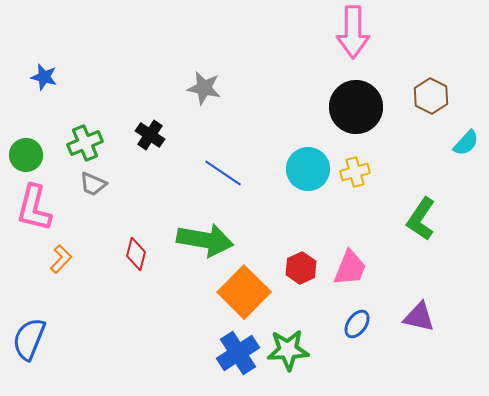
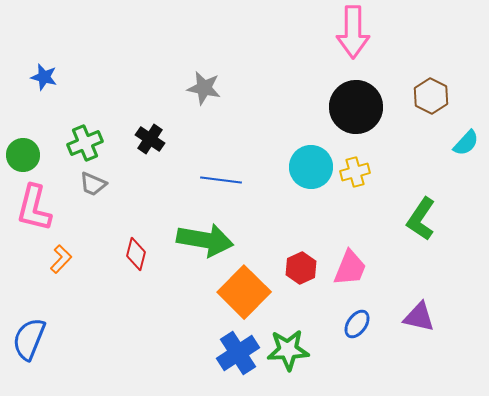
black cross: moved 4 px down
green circle: moved 3 px left
cyan circle: moved 3 px right, 2 px up
blue line: moved 2 px left, 7 px down; rotated 27 degrees counterclockwise
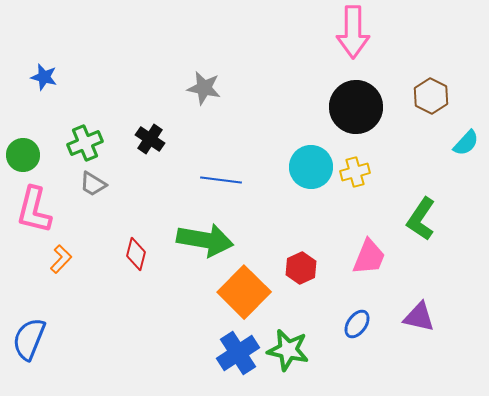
gray trapezoid: rotated 8 degrees clockwise
pink L-shape: moved 2 px down
pink trapezoid: moved 19 px right, 11 px up
green star: rotated 15 degrees clockwise
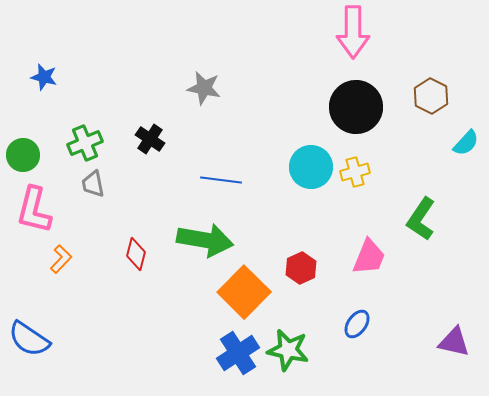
gray trapezoid: rotated 48 degrees clockwise
purple triangle: moved 35 px right, 25 px down
blue semicircle: rotated 78 degrees counterclockwise
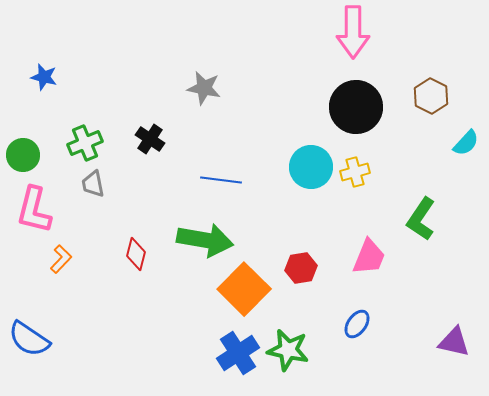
red hexagon: rotated 16 degrees clockwise
orange square: moved 3 px up
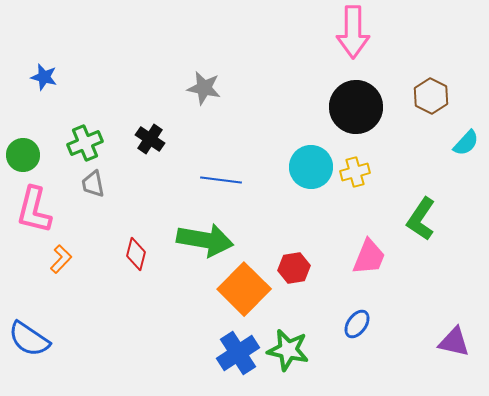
red hexagon: moved 7 px left
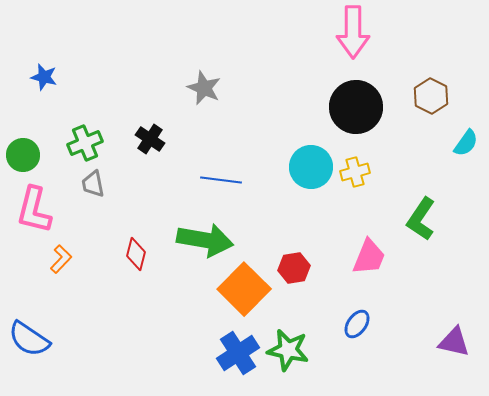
gray star: rotated 12 degrees clockwise
cyan semicircle: rotated 8 degrees counterclockwise
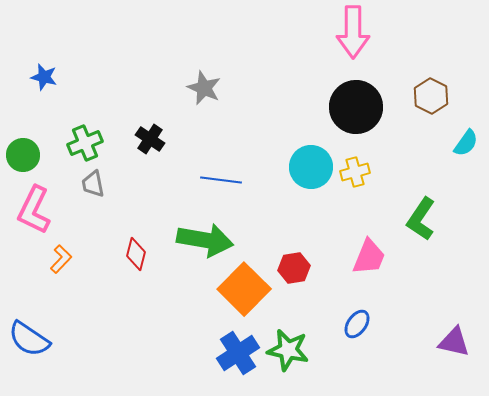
pink L-shape: rotated 12 degrees clockwise
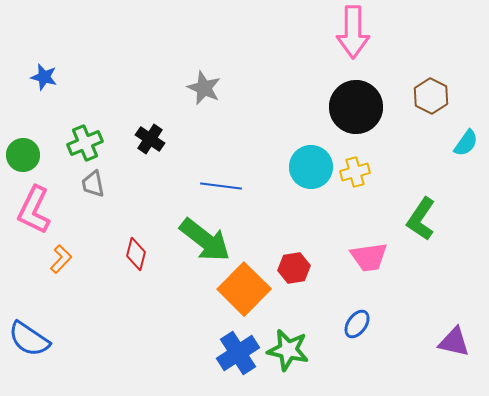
blue line: moved 6 px down
green arrow: rotated 28 degrees clockwise
pink trapezoid: rotated 60 degrees clockwise
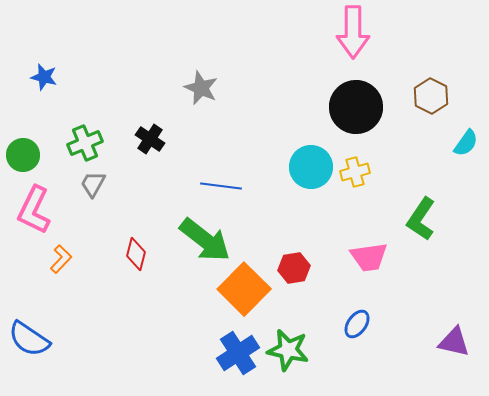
gray star: moved 3 px left
gray trapezoid: rotated 40 degrees clockwise
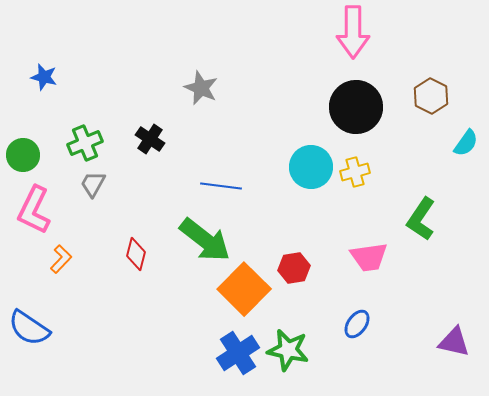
blue semicircle: moved 11 px up
